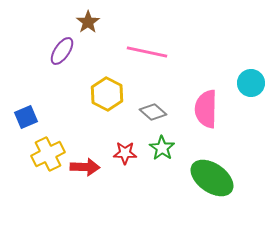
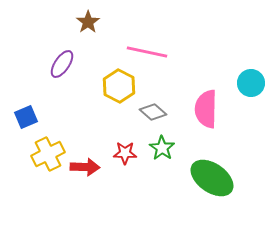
purple ellipse: moved 13 px down
yellow hexagon: moved 12 px right, 8 px up
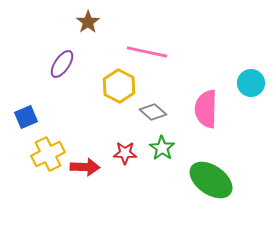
green ellipse: moved 1 px left, 2 px down
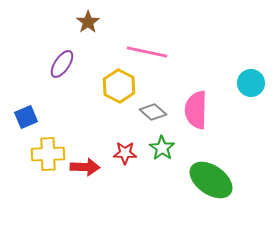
pink semicircle: moved 10 px left, 1 px down
yellow cross: rotated 24 degrees clockwise
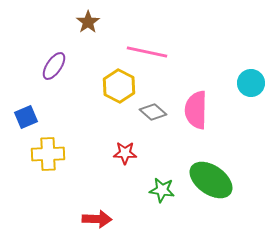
purple ellipse: moved 8 px left, 2 px down
green star: moved 42 px down; rotated 25 degrees counterclockwise
red arrow: moved 12 px right, 52 px down
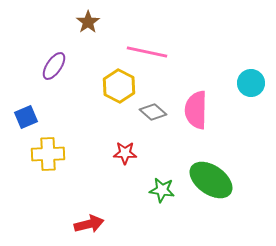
red arrow: moved 8 px left, 5 px down; rotated 16 degrees counterclockwise
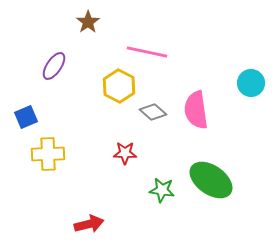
pink semicircle: rotated 9 degrees counterclockwise
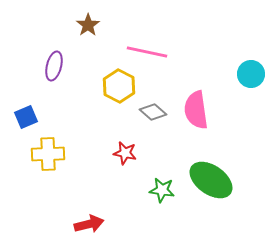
brown star: moved 3 px down
purple ellipse: rotated 20 degrees counterclockwise
cyan circle: moved 9 px up
red star: rotated 10 degrees clockwise
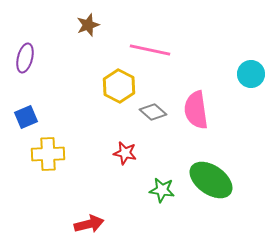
brown star: rotated 15 degrees clockwise
pink line: moved 3 px right, 2 px up
purple ellipse: moved 29 px left, 8 px up
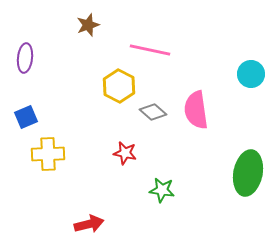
purple ellipse: rotated 8 degrees counterclockwise
green ellipse: moved 37 px right, 7 px up; rotated 66 degrees clockwise
